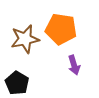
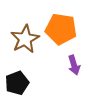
brown star: rotated 16 degrees counterclockwise
black pentagon: rotated 20 degrees clockwise
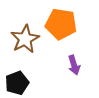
orange pentagon: moved 5 px up
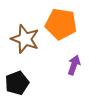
brown star: rotated 24 degrees counterclockwise
purple arrow: rotated 144 degrees counterclockwise
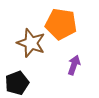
brown star: moved 6 px right, 4 px down
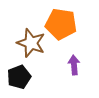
purple arrow: rotated 24 degrees counterclockwise
black pentagon: moved 2 px right, 6 px up
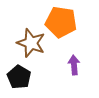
orange pentagon: moved 2 px up
black pentagon: rotated 20 degrees counterclockwise
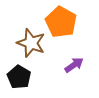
orange pentagon: rotated 20 degrees clockwise
purple arrow: rotated 60 degrees clockwise
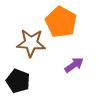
brown star: rotated 16 degrees counterclockwise
black pentagon: moved 1 px left, 4 px down; rotated 10 degrees counterclockwise
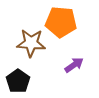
orange pentagon: rotated 24 degrees counterclockwise
black pentagon: rotated 15 degrees clockwise
